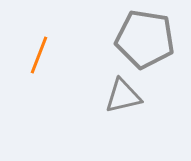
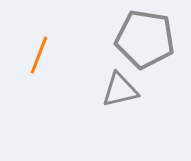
gray triangle: moved 3 px left, 6 px up
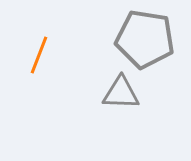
gray triangle: moved 1 px right, 3 px down; rotated 15 degrees clockwise
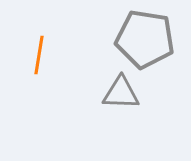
orange line: rotated 12 degrees counterclockwise
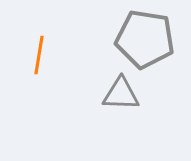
gray triangle: moved 1 px down
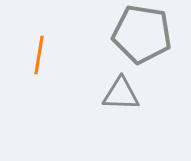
gray pentagon: moved 3 px left, 5 px up
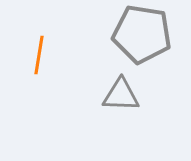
gray triangle: moved 1 px down
